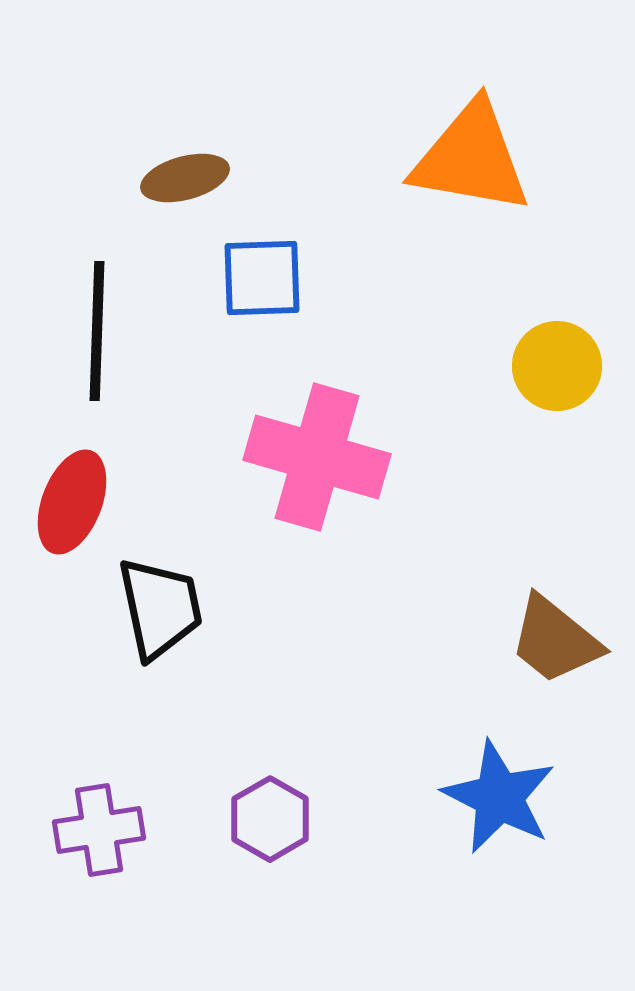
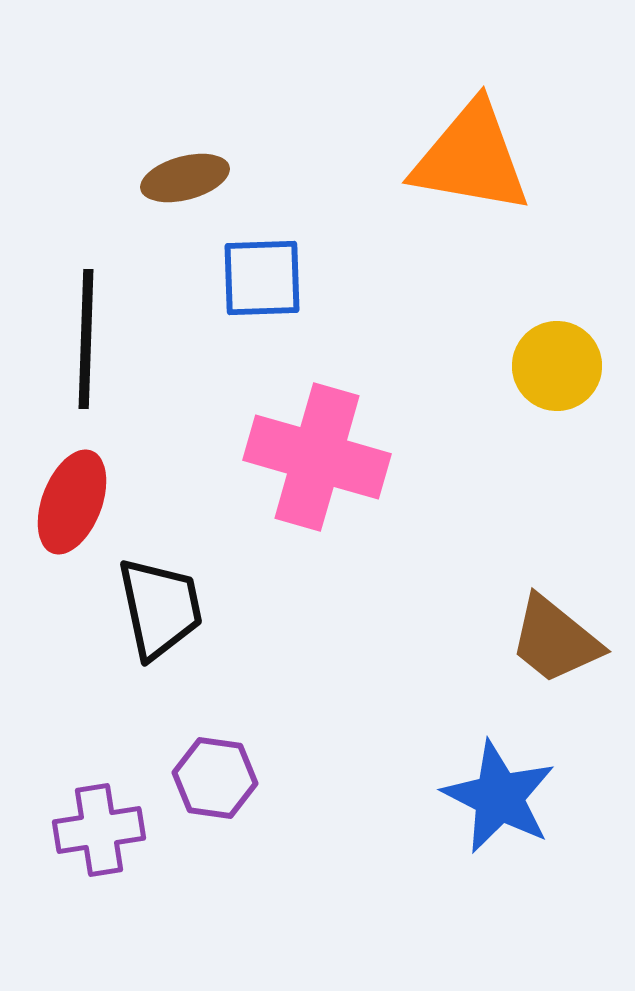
black line: moved 11 px left, 8 px down
purple hexagon: moved 55 px left, 41 px up; rotated 22 degrees counterclockwise
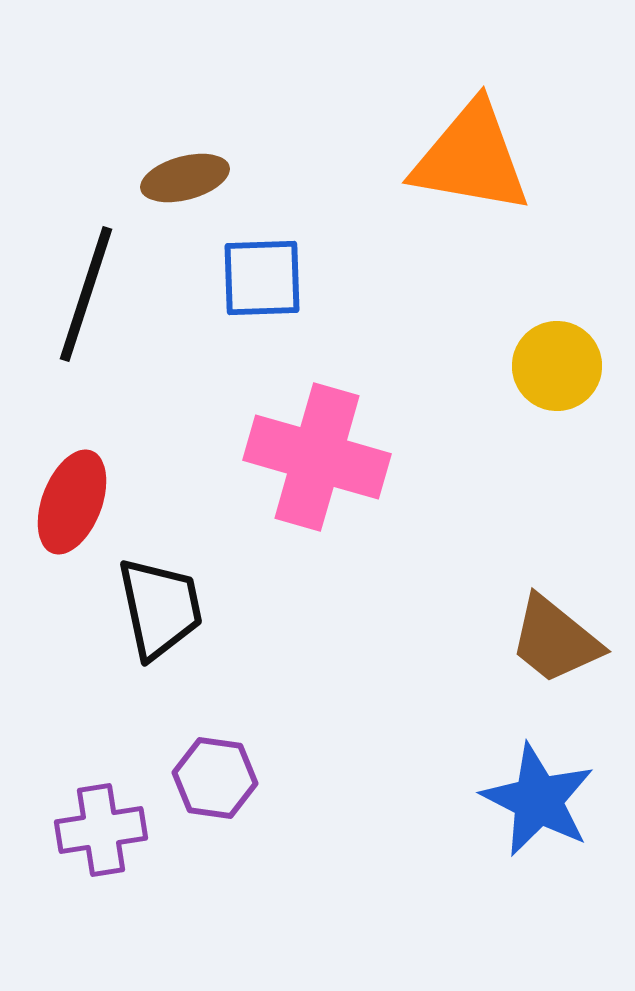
black line: moved 45 px up; rotated 16 degrees clockwise
blue star: moved 39 px right, 3 px down
purple cross: moved 2 px right
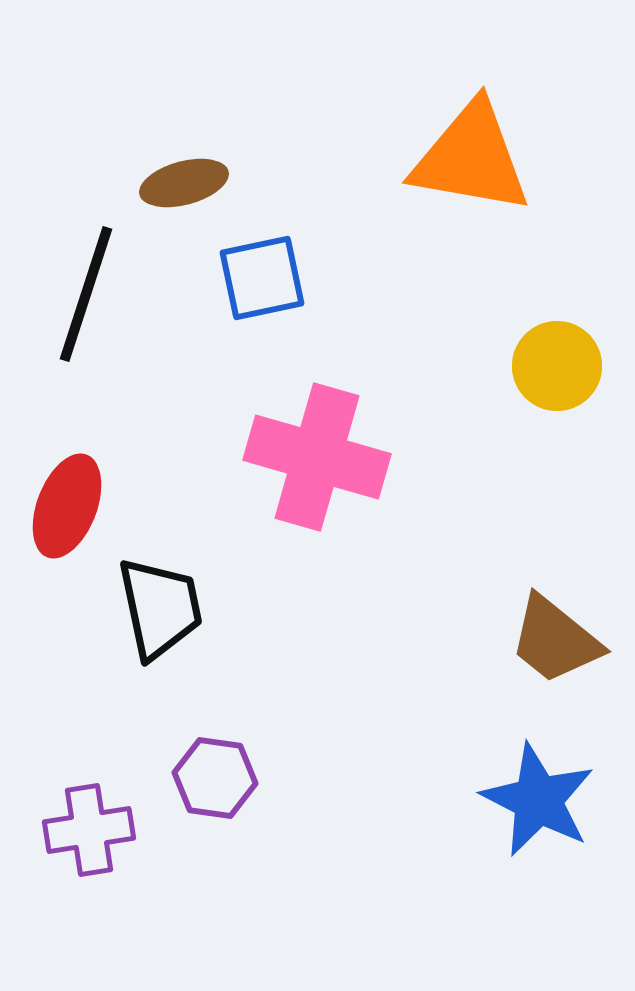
brown ellipse: moved 1 px left, 5 px down
blue square: rotated 10 degrees counterclockwise
red ellipse: moved 5 px left, 4 px down
purple cross: moved 12 px left
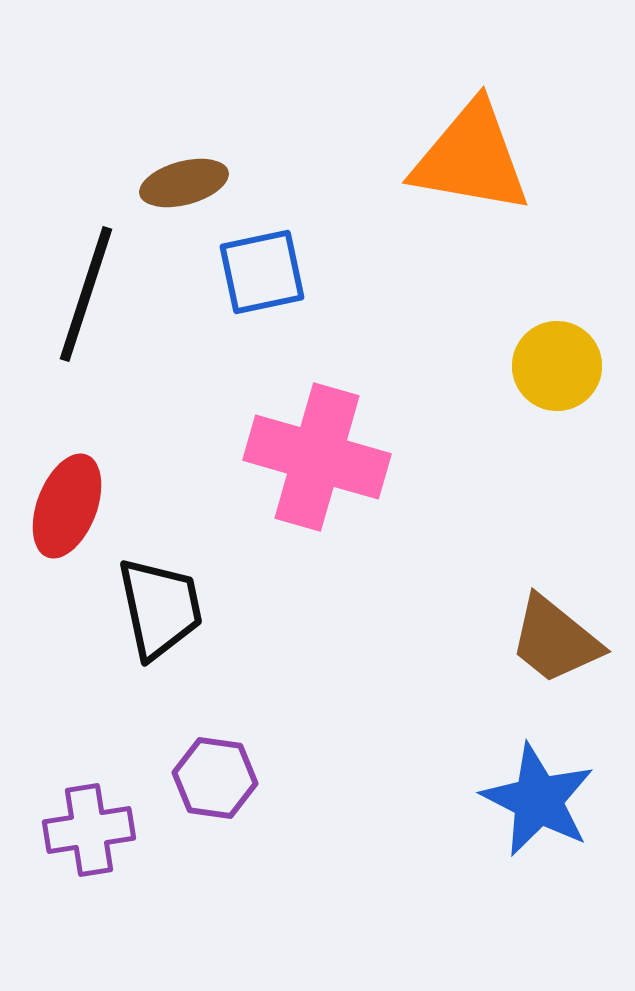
blue square: moved 6 px up
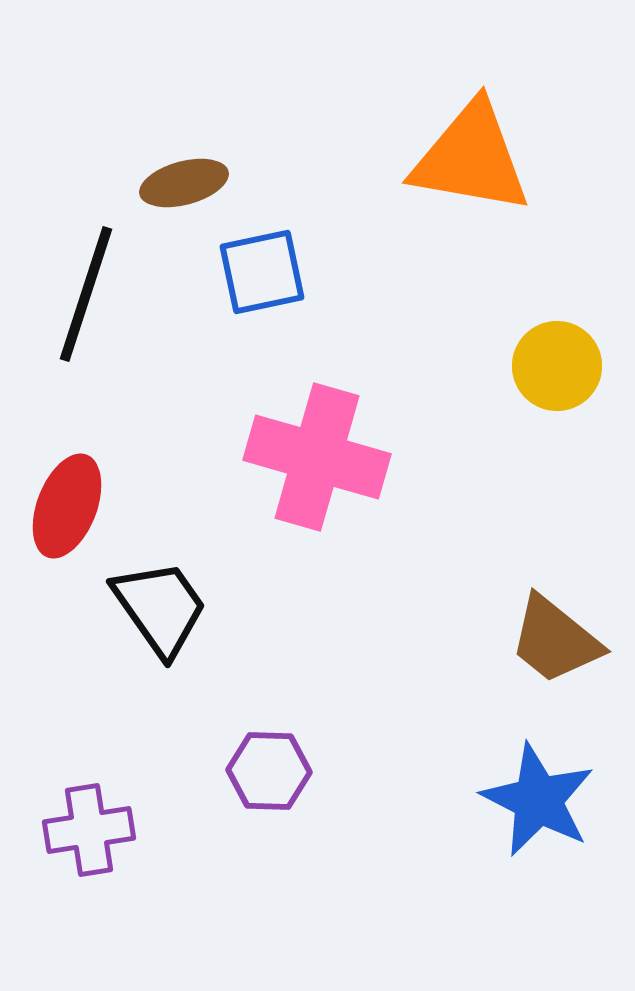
black trapezoid: rotated 23 degrees counterclockwise
purple hexagon: moved 54 px right, 7 px up; rotated 6 degrees counterclockwise
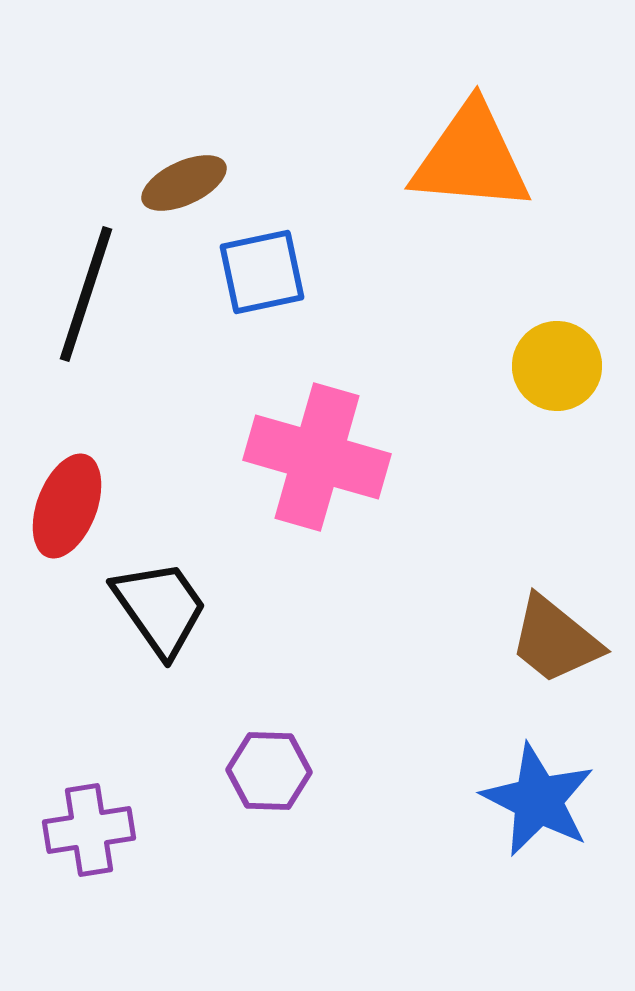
orange triangle: rotated 5 degrees counterclockwise
brown ellipse: rotated 10 degrees counterclockwise
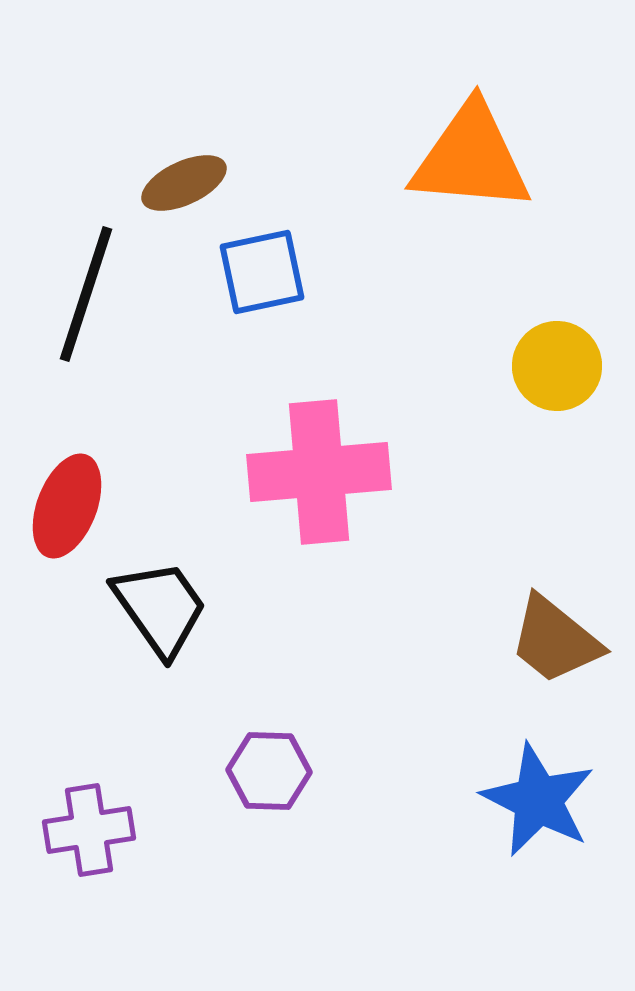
pink cross: moved 2 px right, 15 px down; rotated 21 degrees counterclockwise
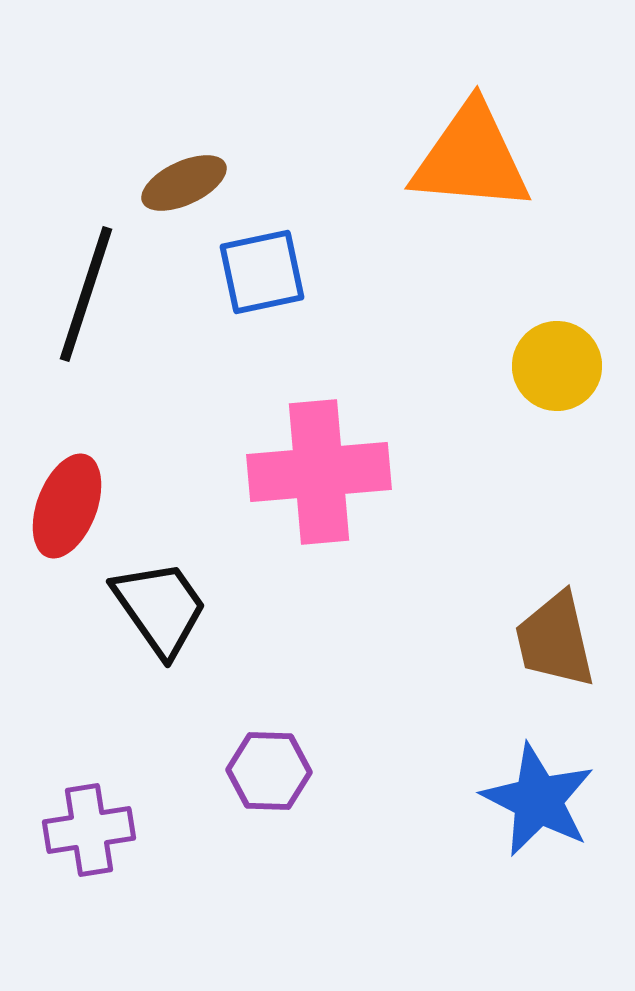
brown trapezoid: rotated 38 degrees clockwise
